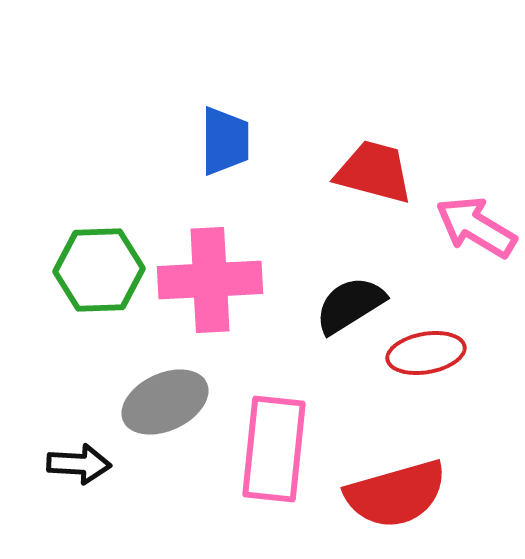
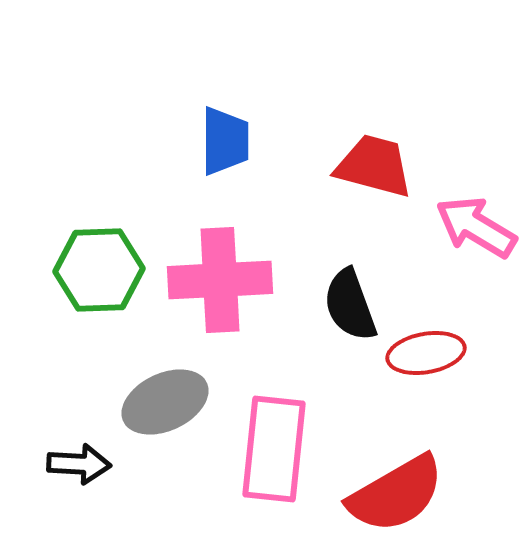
red trapezoid: moved 6 px up
pink cross: moved 10 px right
black semicircle: rotated 78 degrees counterclockwise
red semicircle: rotated 14 degrees counterclockwise
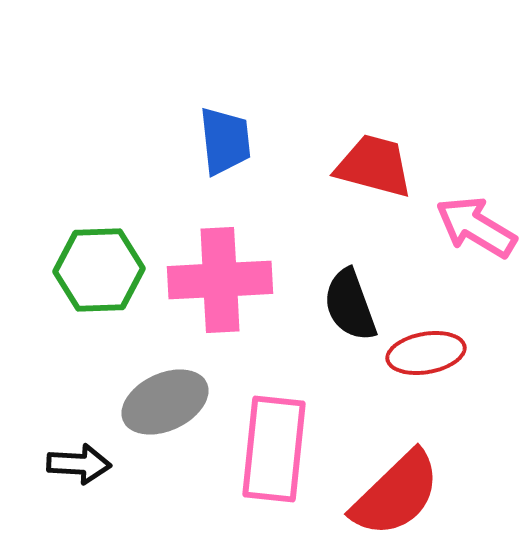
blue trapezoid: rotated 6 degrees counterclockwise
red semicircle: rotated 14 degrees counterclockwise
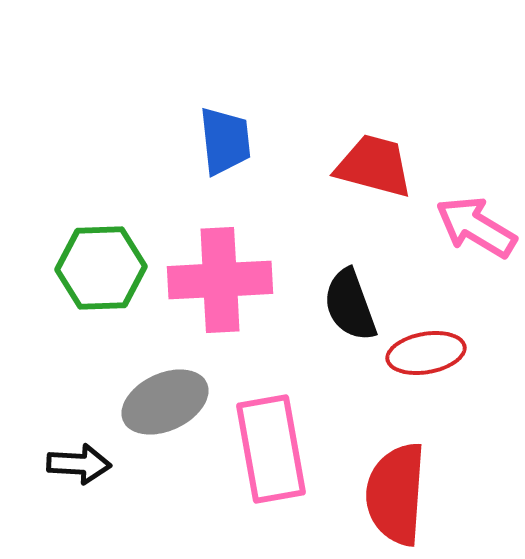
green hexagon: moved 2 px right, 2 px up
pink rectangle: moved 3 px left; rotated 16 degrees counterclockwise
red semicircle: rotated 138 degrees clockwise
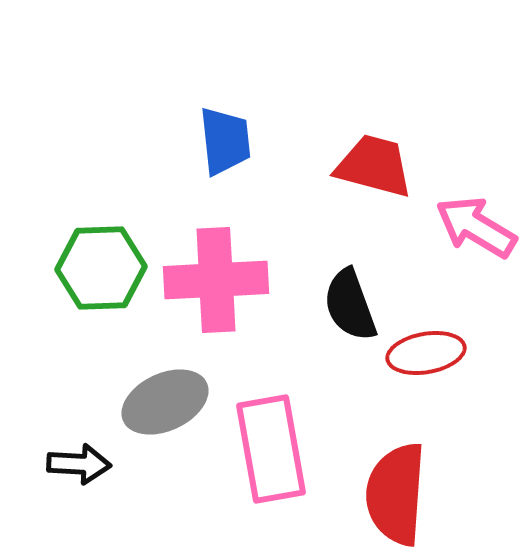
pink cross: moved 4 px left
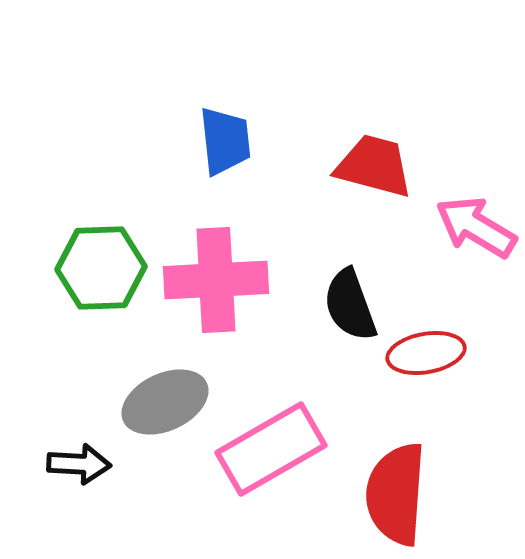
pink rectangle: rotated 70 degrees clockwise
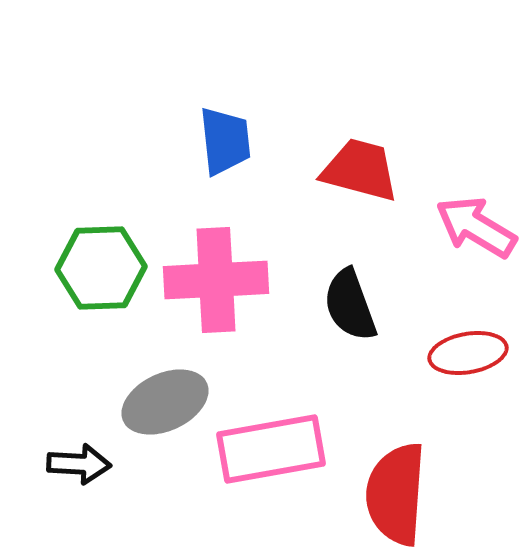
red trapezoid: moved 14 px left, 4 px down
red ellipse: moved 42 px right
pink rectangle: rotated 20 degrees clockwise
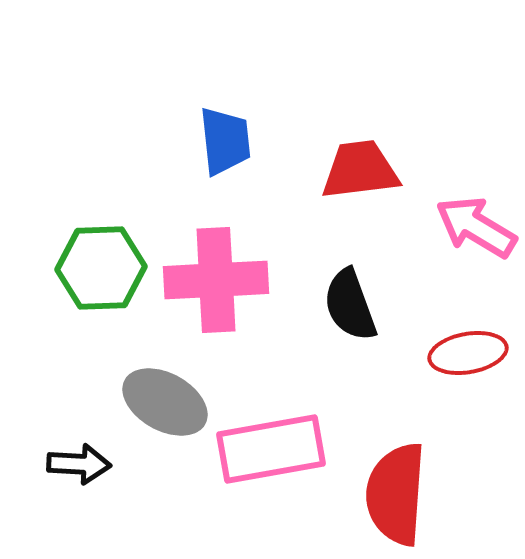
red trapezoid: rotated 22 degrees counterclockwise
gray ellipse: rotated 54 degrees clockwise
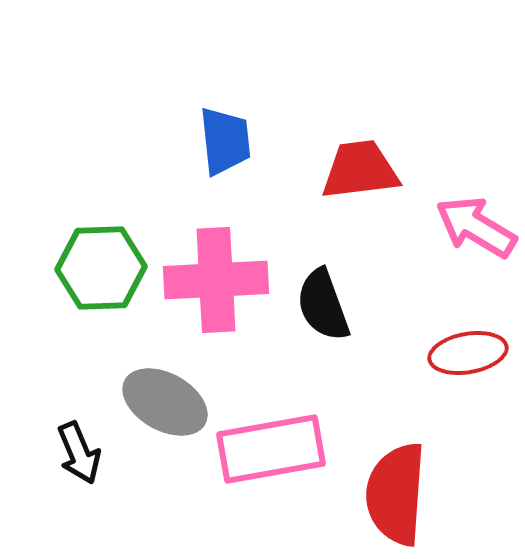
black semicircle: moved 27 px left
black arrow: moved 11 px up; rotated 64 degrees clockwise
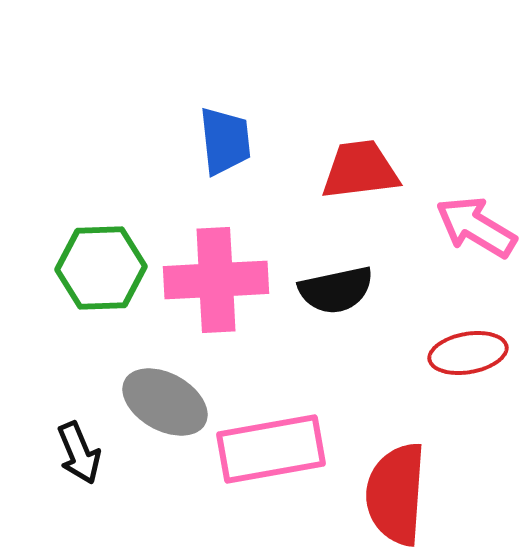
black semicircle: moved 13 px right, 15 px up; rotated 82 degrees counterclockwise
